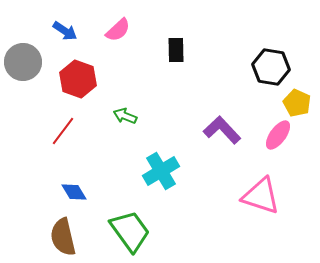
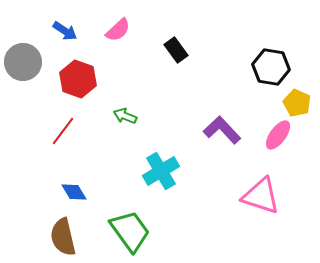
black rectangle: rotated 35 degrees counterclockwise
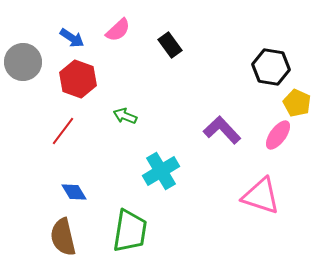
blue arrow: moved 7 px right, 7 px down
black rectangle: moved 6 px left, 5 px up
green trapezoid: rotated 45 degrees clockwise
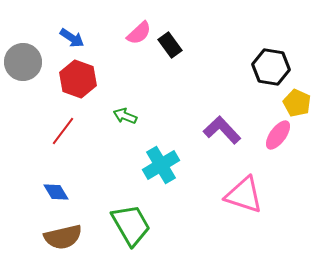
pink semicircle: moved 21 px right, 3 px down
cyan cross: moved 6 px up
blue diamond: moved 18 px left
pink triangle: moved 17 px left, 1 px up
green trapezoid: moved 1 px right, 6 px up; rotated 39 degrees counterclockwise
brown semicircle: rotated 90 degrees counterclockwise
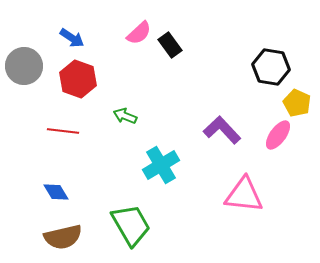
gray circle: moved 1 px right, 4 px down
red line: rotated 60 degrees clockwise
pink triangle: rotated 12 degrees counterclockwise
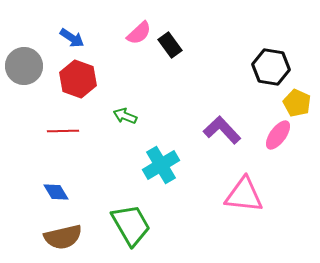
red line: rotated 8 degrees counterclockwise
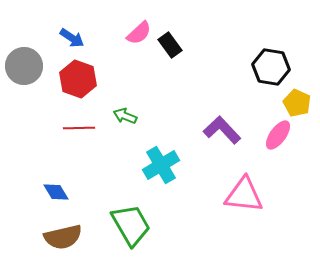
red line: moved 16 px right, 3 px up
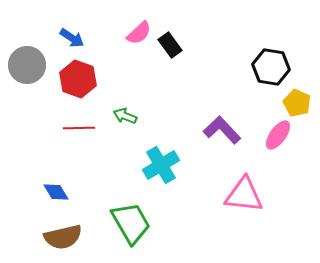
gray circle: moved 3 px right, 1 px up
green trapezoid: moved 2 px up
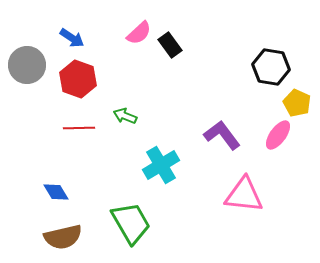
purple L-shape: moved 5 px down; rotated 6 degrees clockwise
